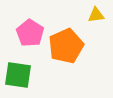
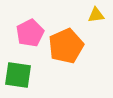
pink pentagon: rotated 12 degrees clockwise
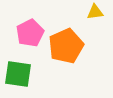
yellow triangle: moved 1 px left, 3 px up
green square: moved 1 px up
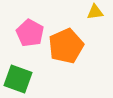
pink pentagon: rotated 16 degrees counterclockwise
green square: moved 5 px down; rotated 12 degrees clockwise
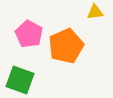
pink pentagon: moved 1 px left, 1 px down
green square: moved 2 px right, 1 px down
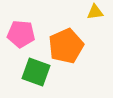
pink pentagon: moved 8 px left; rotated 24 degrees counterclockwise
green square: moved 16 px right, 8 px up
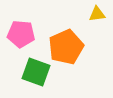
yellow triangle: moved 2 px right, 2 px down
orange pentagon: moved 1 px down
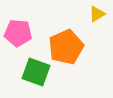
yellow triangle: rotated 24 degrees counterclockwise
pink pentagon: moved 3 px left, 1 px up
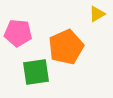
green square: rotated 28 degrees counterclockwise
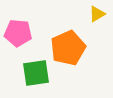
orange pentagon: moved 2 px right, 1 px down
green square: moved 1 px down
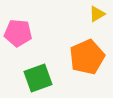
orange pentagon: moved 19 px right, 9 px down
green square: moved 2 px right, 5 px down; rotated 12 degrees counterclockwise
